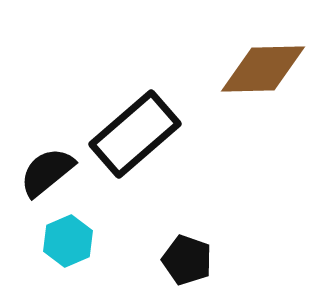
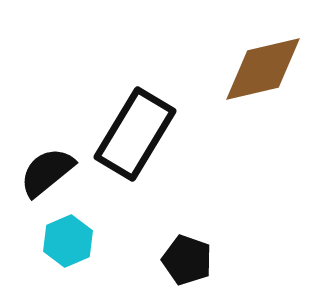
brown diamond: rotated 12 degrees counterclockwise
black rectangle: rotated 18 degrees counterclockwise
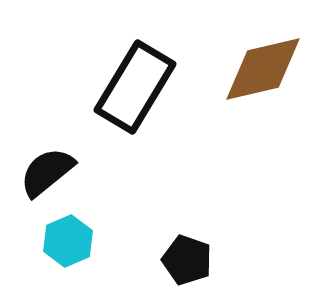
black rectangle: moved 47 px up
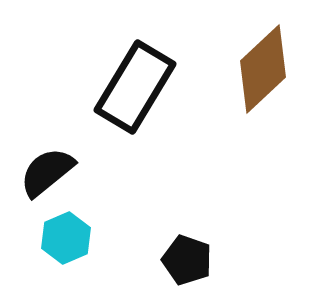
brown diamond: rotated 30 degrees counterclockwise
cyan hexagon: moved 2 px left, 3 px up
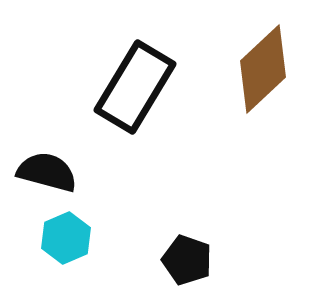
black semicircle: rotated 54 degrees clockwise
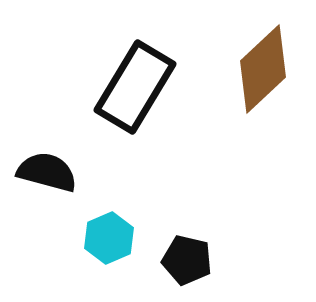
cyan hexagon: moved 43 px right
black pentagon: rotated 6 degrees counterclockwise
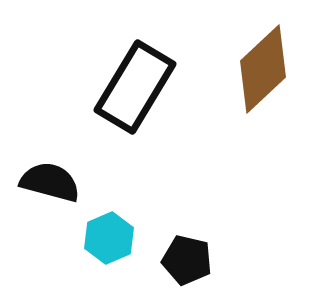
black semicircle: moved 3 px right, 10 px down
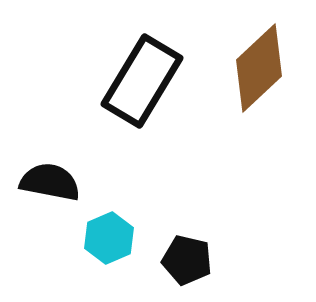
brown diamond: moved 4 px left, 1 px up
black rectangle: moved 7 px right, 6 px up
black semicircle: rotated 4 degrees counterclockwise
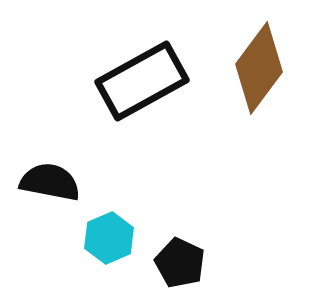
brown diamond: rotated 10 degrees counterclockwise
black rectangle: rotated 30 degrees clockwise
black pentagon: moved 7 px left, 3 px down; rotated 12 degrees clockwise
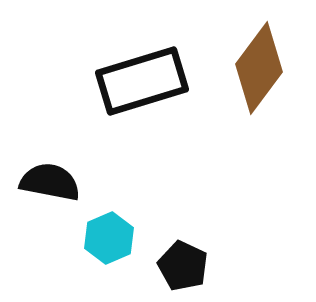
black rectangle: rotated 12 degrees clockwise
black pentagon: moved 3 px right, 3 px down
